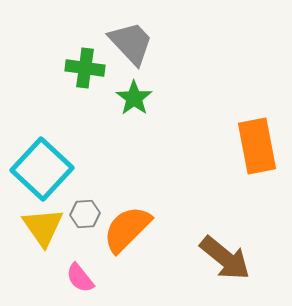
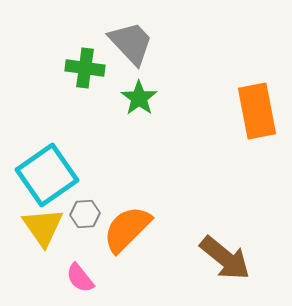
green star: moved 5 px right
orange rectangle: moved 35 px up
cyan square: moved 5 px right, 6 px down; rotated 12 degrees clockwise
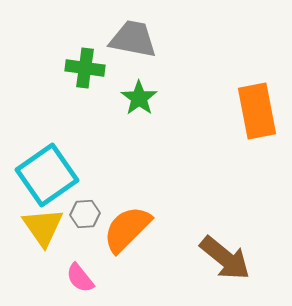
gray trapezoid: moved 2 px right, 4 px up; rotated 36 degrees counterclockwise
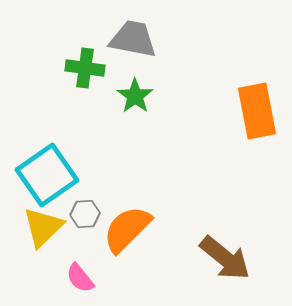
green star: moved 4 px left, 2 px up
yellow triangle: rotated 21 degrees clockwise
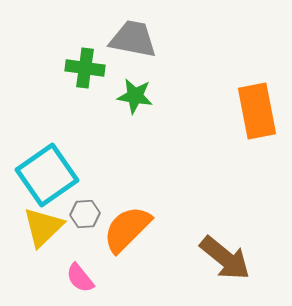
green star: rotated 27 degrees counterclockwise
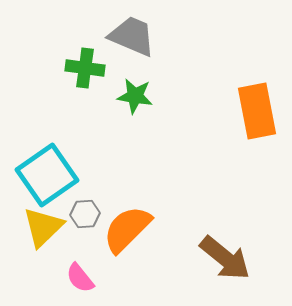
gray trapezoid: moved 1 px left, 3 px up; rotated 12 degrees clockwise
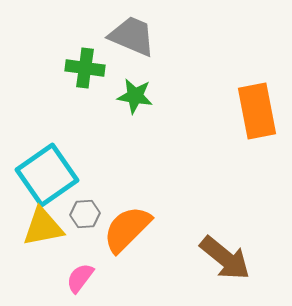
yellow triangle: rotated 33 degrees clockwise
pink semicircle: rotated 76 degrees clockwise
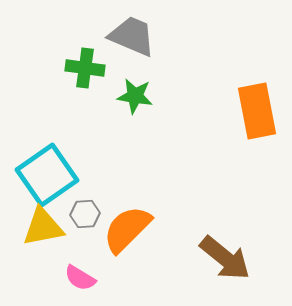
pink semicircle: rotated 96 degrees counterclockwise
